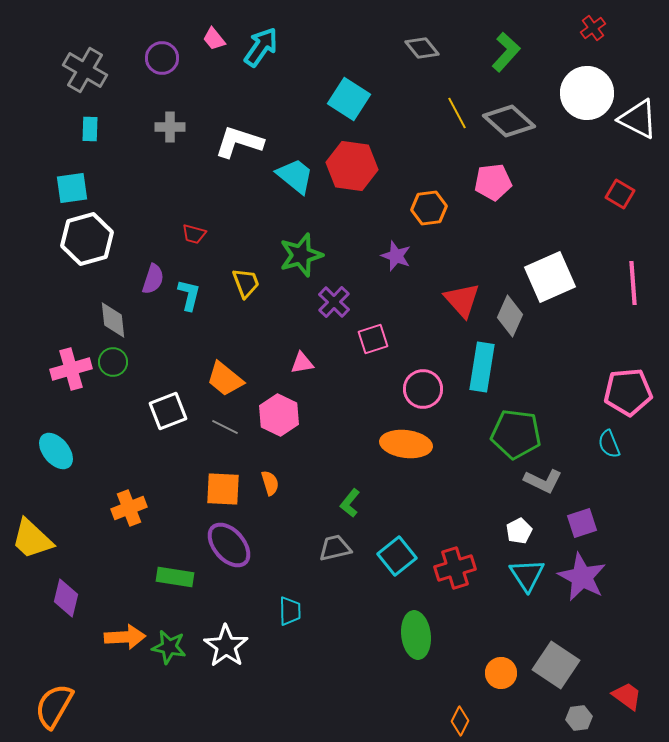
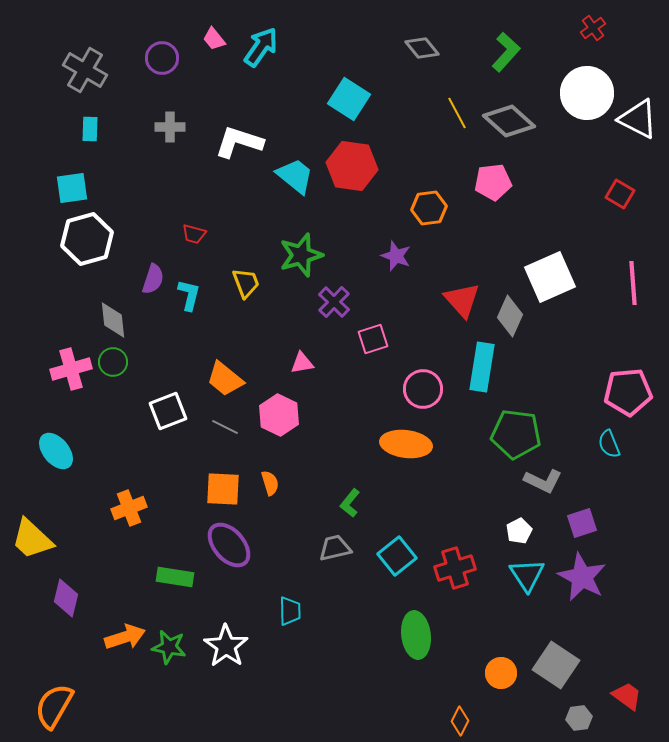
orange arrow at (125, 637): rotated 15 degrees counterclockwise
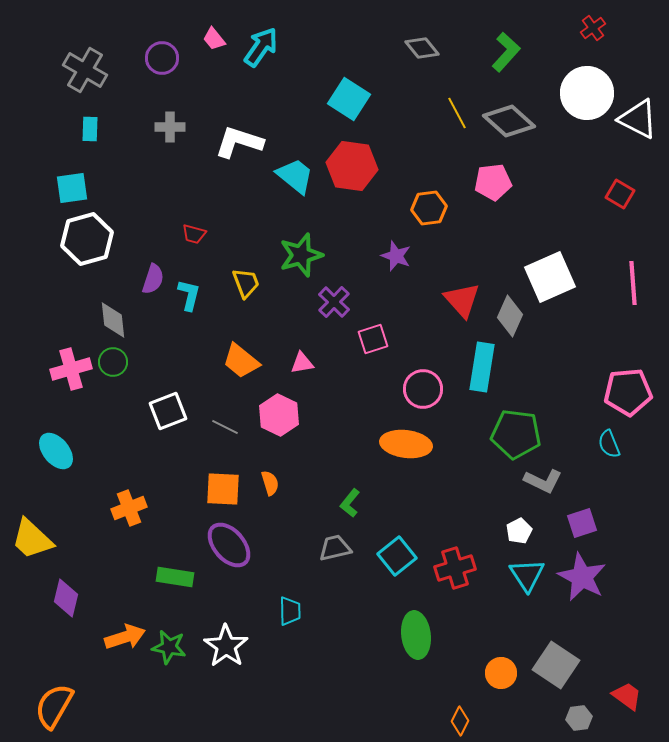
orange trapezoid at (225, 379): moved 16 px right, 18 px up
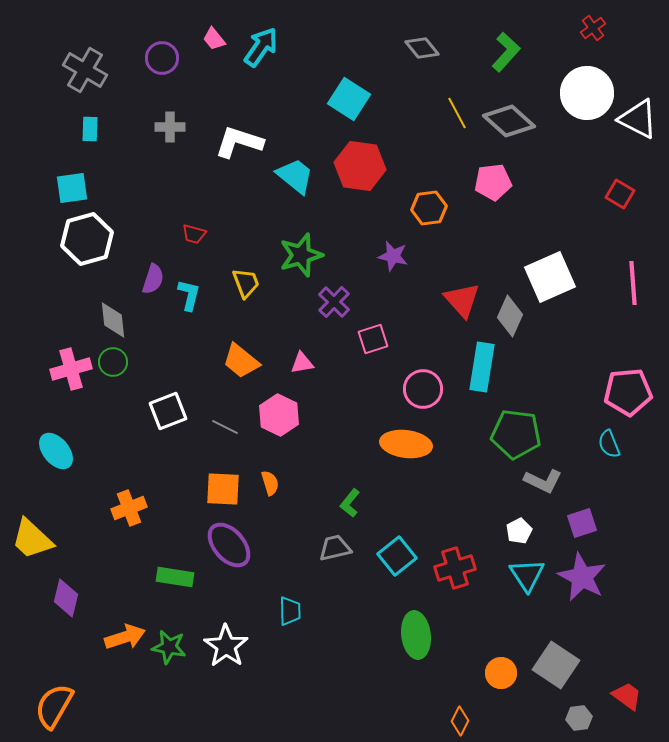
red hexagon at (352, 166): moved 8 px right
purple star at (396, 256): moved 3 px left; rotated 8 degrees counterclockwise
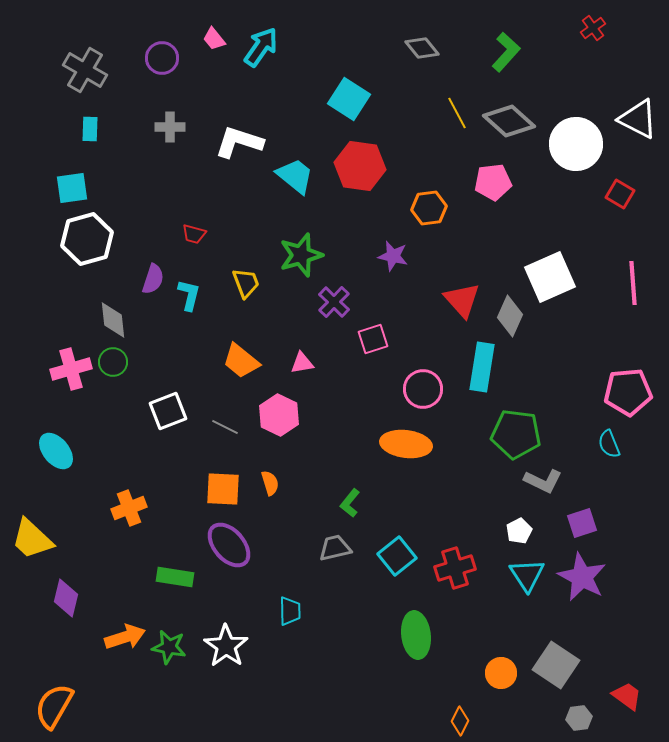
white circle at (587, 93): moved 11 px left, 51 px down
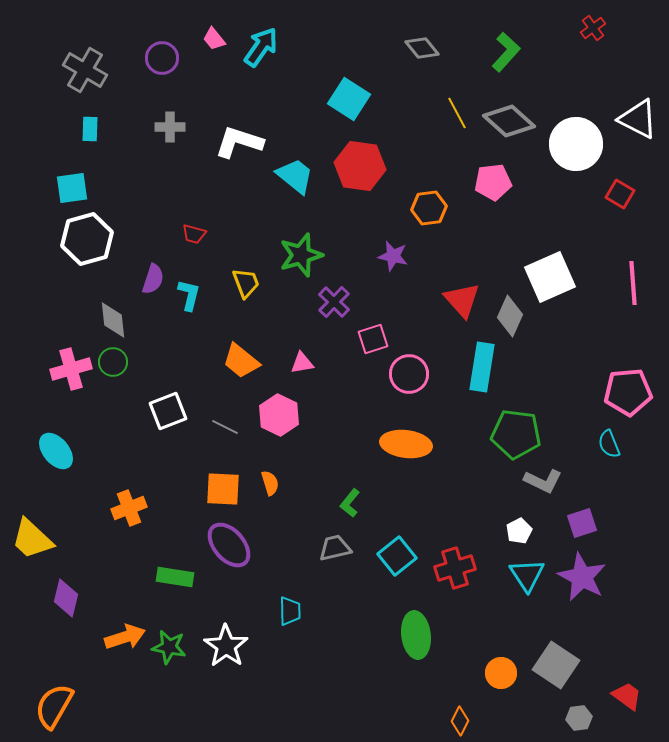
pink circle at (423, 389): moved 14 px left, 15 px up
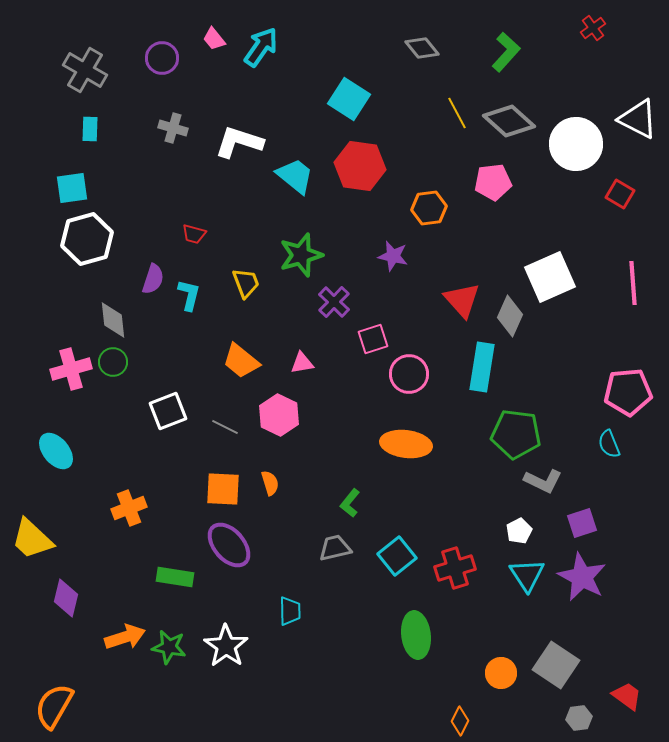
gray cross at (170, 127): moved 3 px right, 1 px down; rotated 16 degrees clockwise
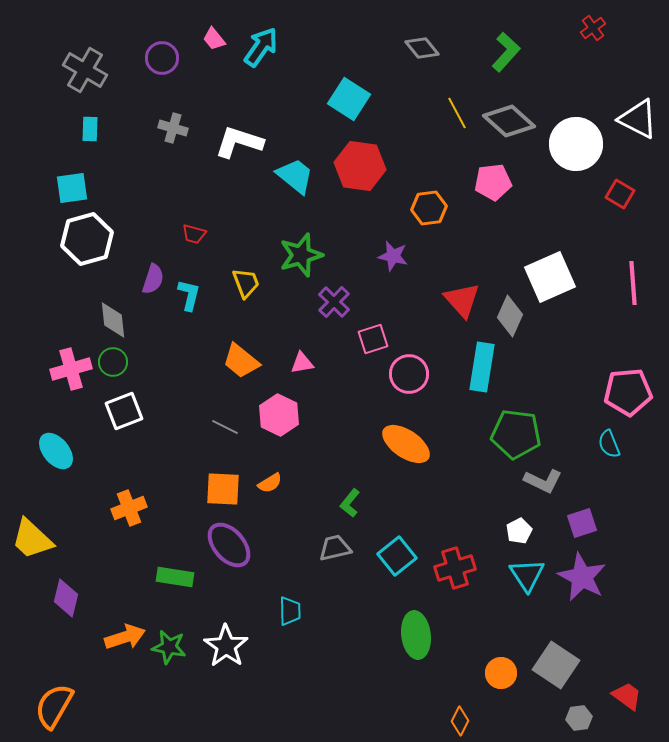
white square at (168, 411): moved 44 px left
orange ellipse at (406, 444): rotated 27 degrees clockwise
orange semicircle at (270, 483): rotated 75 degrees clockwise
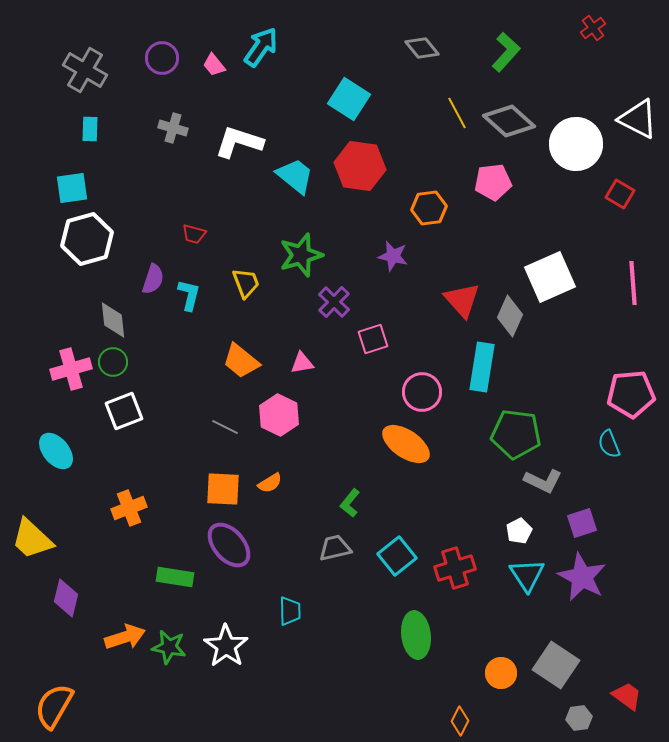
pink trapezoid at (214, 39): moved 26 px down
pink circle at (409, 374): moved 13 px right, 18 px down
pink pentagon at (628, 392): moved 3 px right, 2 px down
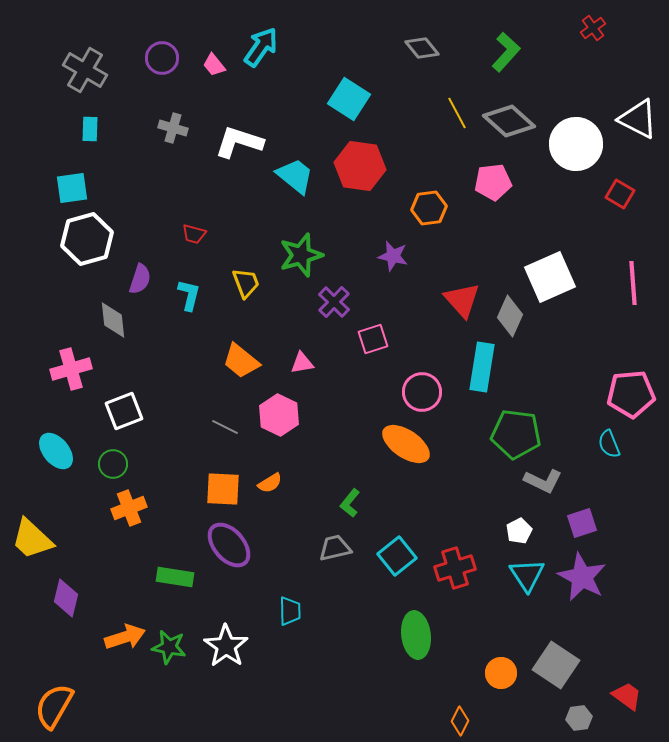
purple semicircle at (153, 279): moved 13 px left
green circle at (113, 362): moved 102 px down
